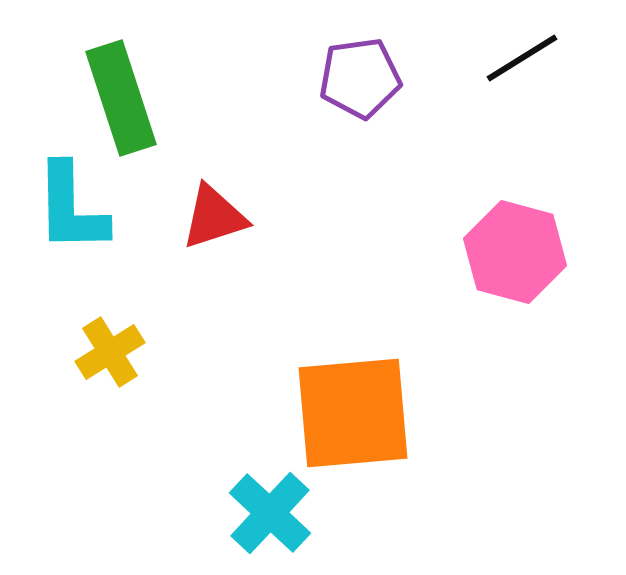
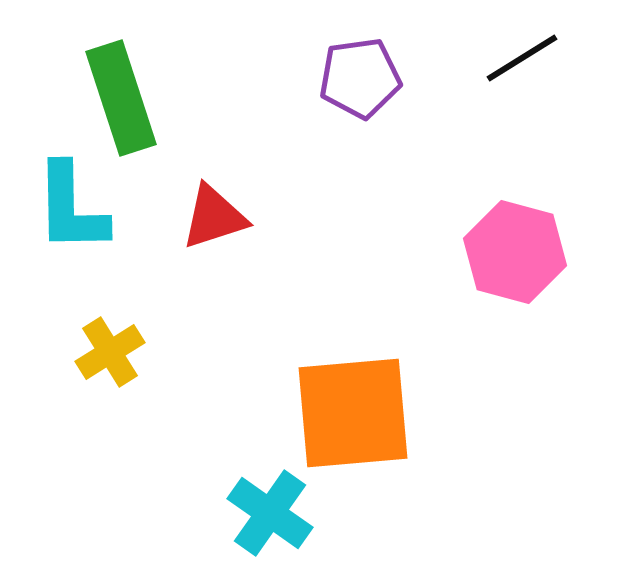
cyan cross: rotated 8 degrees counterclockwise
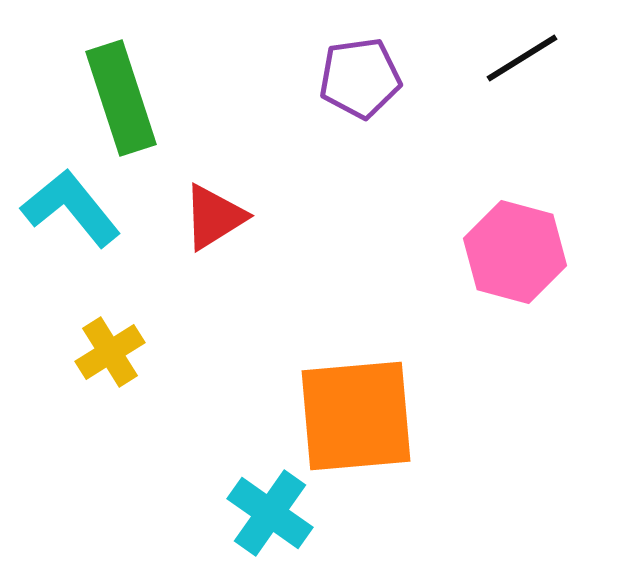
cyan L-shape: rotated 142 degrees clockwise
red triangle: rotated 14 degrees counterclockwise
orange square: moved 3 px right, 3 px down
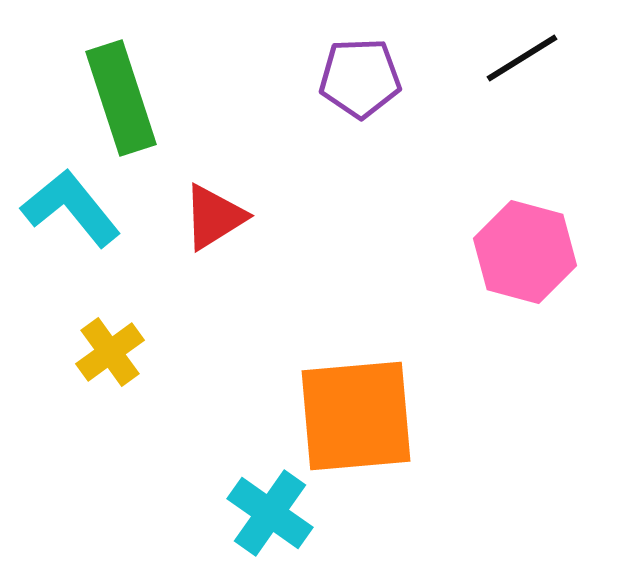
purple pentagon: rotated 6 degrees clockwise
pink hexagon: moved 10 px right
yellow cross: rotated 4 degrees counterclockwise
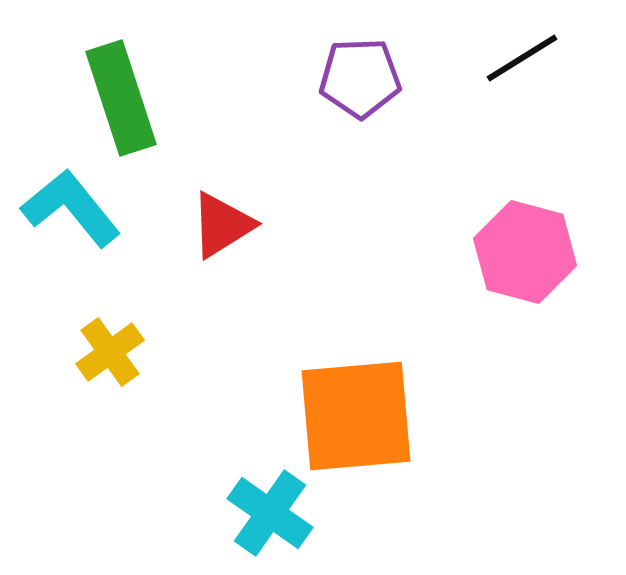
red triangle: moved 8 px right, 8 px down
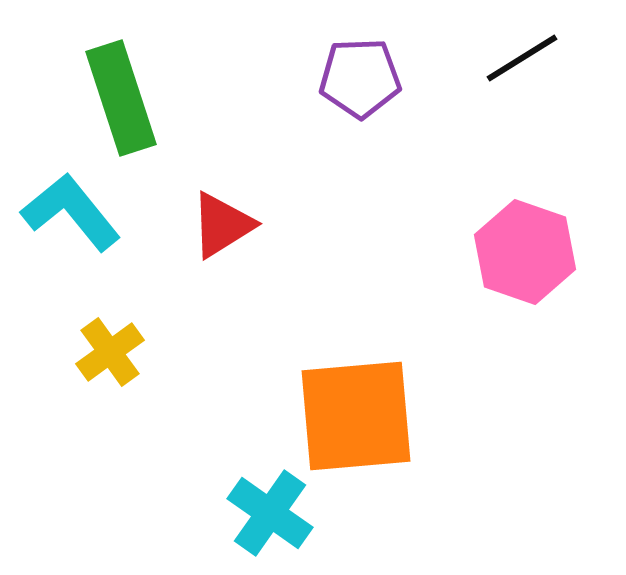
cyan L-shape: moved 4 px down
pink hexagon: rotated 4 degrees clockwise
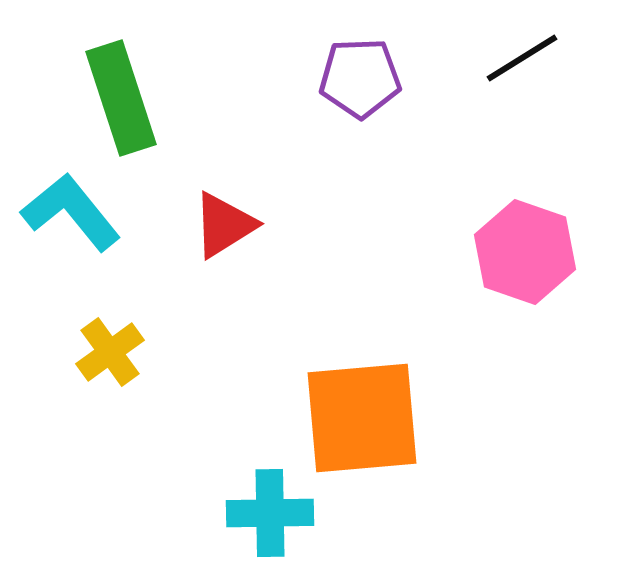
red triangle: moved 2 px right
orange square: moved 6 px right, 2 px down
cyan cross: rotated 36 degrees counterclockwise
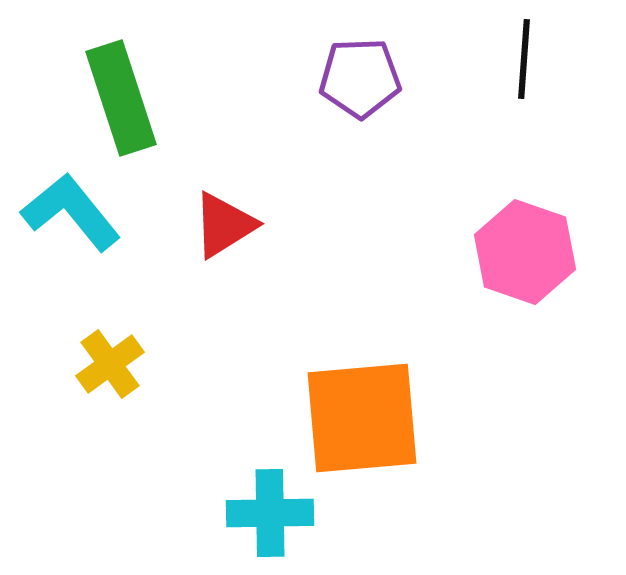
black line: moved 2 px right, 1 px down; rotated 54 degrees counterclockwise
yellow cross: moved 12 px down
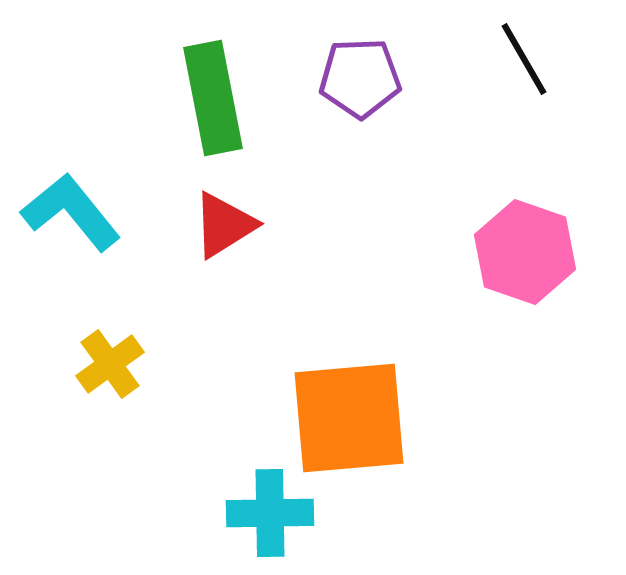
black line: rotated 34 degrees counterclockwise
green rectangle: moved 92 px right; rotated 7 degrees clockwise
orange square: moved 13 px left
